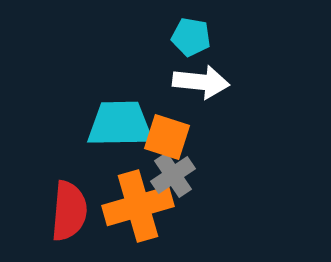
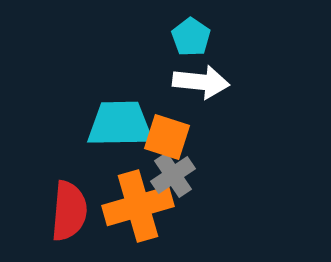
cyan pentagon: rotated 24 degrees clockwise
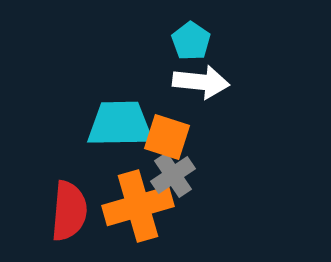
cyan pentagon: moved 4 px down
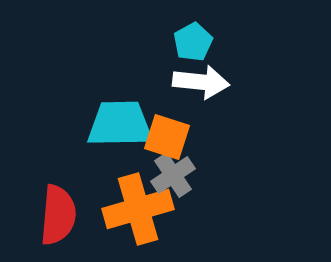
cyan pentagon: moved 2 px right, 1 px down; rotated 9 degrees clockwise
orange cross: moved 3 px down
red semicircle: moved 11 px left, 4 px down
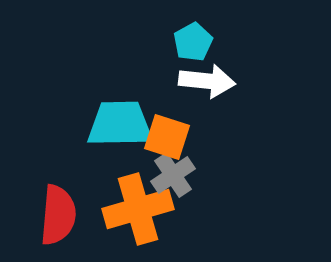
white arrow: moved 6 px right, 1 px up
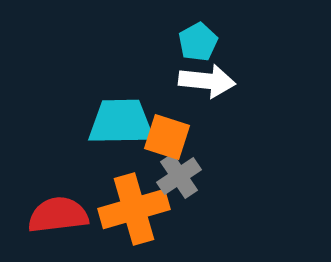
cyan pentagon: moved 5 px right
cyan trapezoid: moved 1 px right, 2 px up
gray cross: moved 6 px right, 1 px down
orange cross: moved 4 px left
red semicircle: rotated 102 degrees counterclockwise
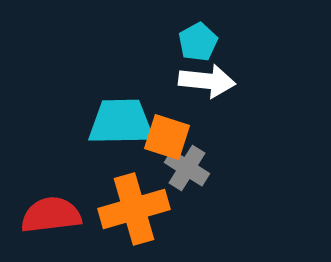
gray cross: moved 8 px right, 8 px up; rotated 24 degrees counterclockwise
red semicircle: moved 7 px left
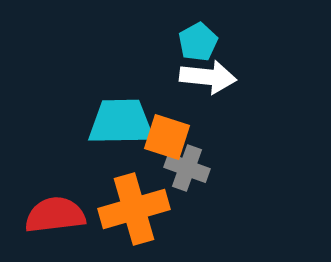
white arrow: moved 1 px right, 4 px up
gray cross: rotated 12 degrees counterclockwise
red semicircle: moved 4 px right
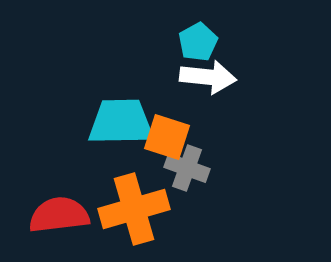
red semicircle: moved 4 px right
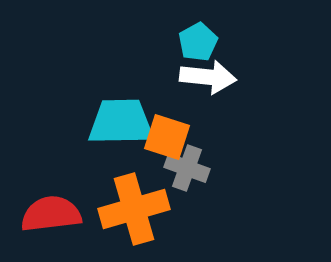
red semicircle: moved 8 px left, 1 px up
